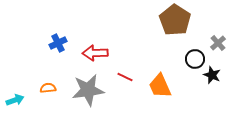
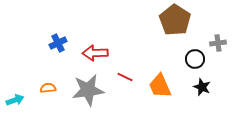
gray cross: rotated 35 degrees clockwise
black star: moved 10 px left, 12 px down
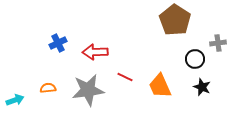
red arrow: moved 1 px up
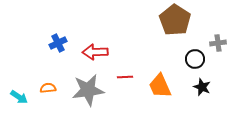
red line: rotated 28 degrees counterclockwise
cyan arrow: moved 4 px right, 3 px up; rotated 54 degrees clockwise
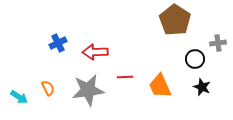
orange semicircle: rotated 70 degrees clockwise
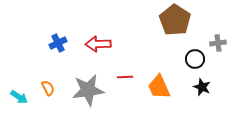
red arrow: moved 3 px right, 8 px up
orange trapezoid: moved 1 px left, 1 px down
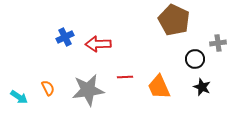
brown pentagon: moved 1 px left; rotated 8 degrees counterclockwise
blue cross: moved 7 px right, 6 px up
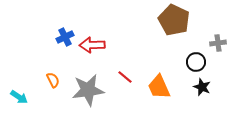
red arrow: moved 6 px left, 1 px down
black circle: moved 1 px right, 3 px down
red line: rotated 42 degrees clockwise
orange semicircle: moved 5 px right, 8 px up
